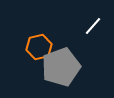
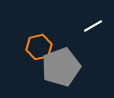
white line: rotated 18 degrees clockwise
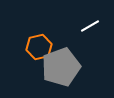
white line: moved 3 px left
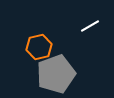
gray pentagon: moved 5 px left, 7 px down
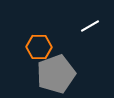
orange hexagon: rotated 15 degrees clockwise
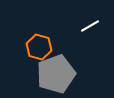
orange hexagon: rotated 15 degrees clockwise
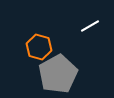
gray pentagon: moved 2 px right; rotated 9 degrees counterclockwise
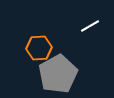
orange hexagon: moved 1 px down; rotated 20 degrees counterclockwise
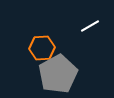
orange hexagon: moved 3 px right
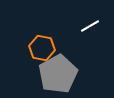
orange hexagon: rotated 15 degrees clockwise
